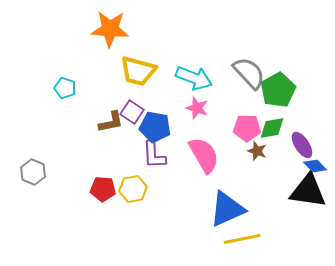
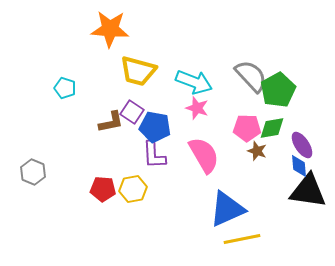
gray semicircle: moved 2 px right, 3 px down
cyan arrow: moved 4 px down
blue diamond: moved 16 px left; rotated 40 degrees clockwise
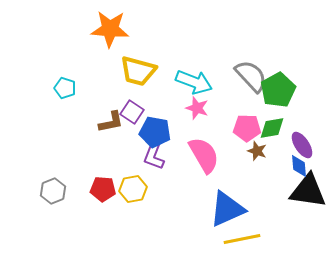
blue pentagon: moved 5 px down
purple L-shape: rotated 24 degrees clockwise
gray hexagon: moved 20 px right, 19 px down; rotated 15 degrees clockwise
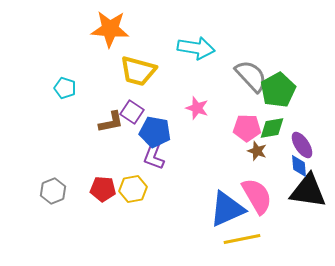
cyan arrow: moved 2 px right, 34 px up; rotated 12 degrees counterclockwise
pink semicircle: moved 53 px right, 41 px down
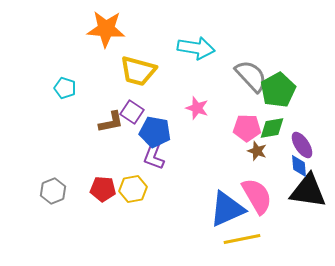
orange star: moved 4 px left
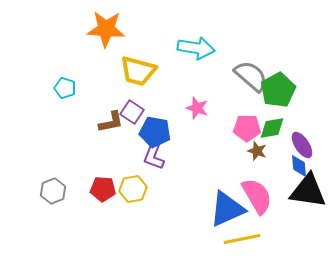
gray semicircle: rotated 6 degrees counterclockwise
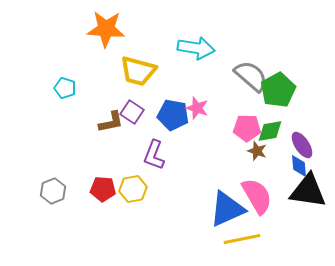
green diamond: moved 2 px left, 3 px down
blue pentagon: moved 18 px right, 17 px up
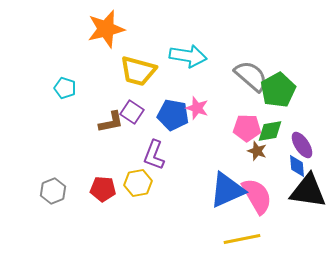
orange star: rotated 18 degrees counterclockwise
cyan arrow: moved 8 px left, 8 px down
blue diamond: moved 2 px left
yellow hexagon: moved 5 px right, 6 px up
blue triangle: moved 19 px up
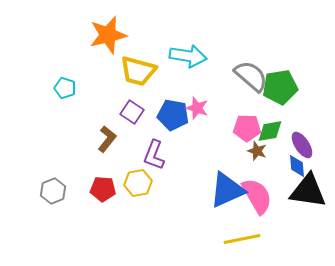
orange star: moved 2 px right, 6 px down
green pentagon: moved 2 px right, 3 px up; rotated 20 degrees clockwise
brown L-shape: moved 4 px left, 17 px down; rotated 40 degrees counterclockwise
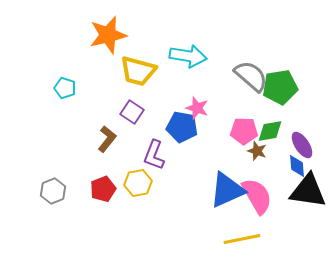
blue pentagon: moved 9 px right, 12 px down
pink pentagon: moved 3 px left, 3 px down
red pentagon: rotated 25 degrees counterclockwise
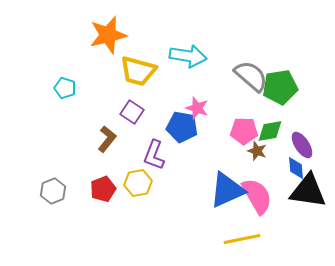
blue diamond: moved 1 px left, 2 px down
